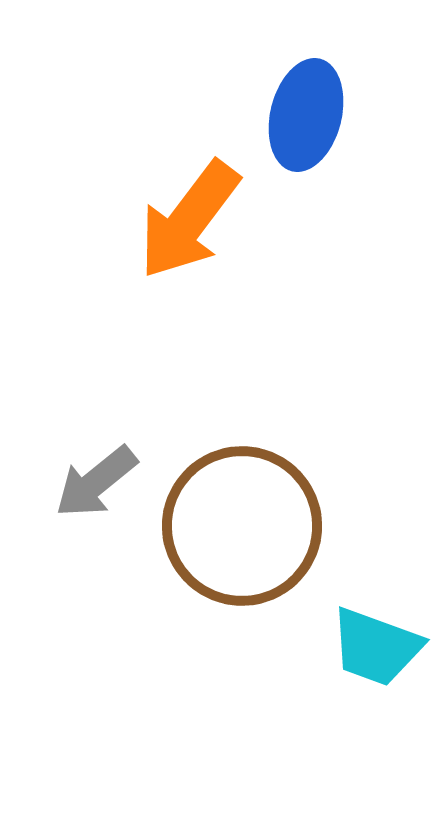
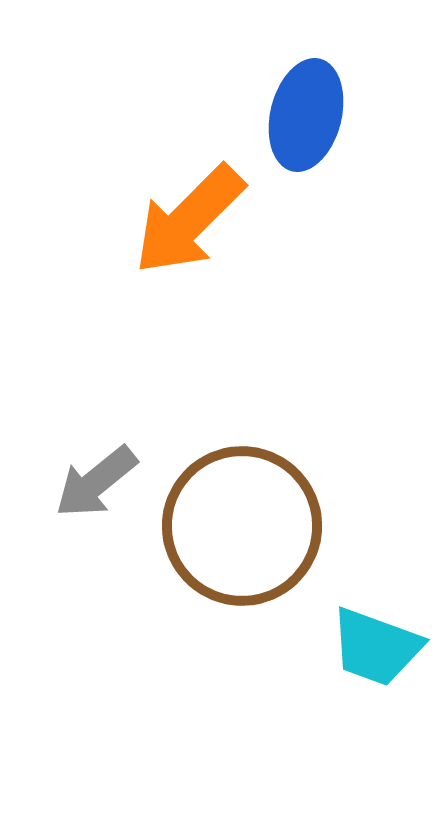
orange arrow: rotated 8 degrees clockwise
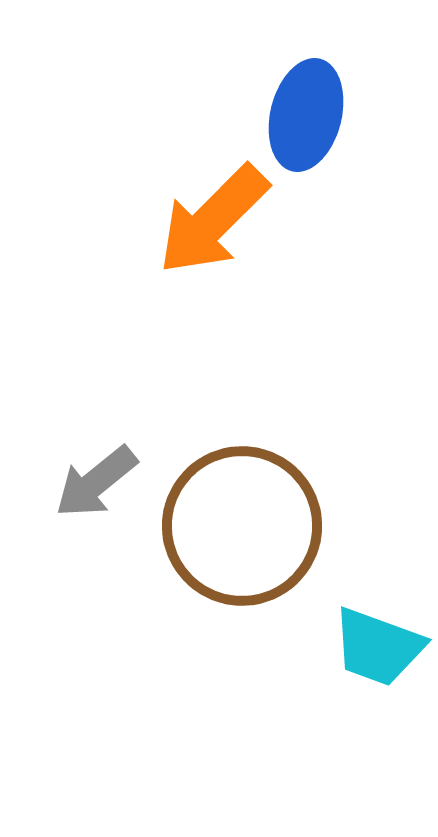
orange arrow: moved 24 px right
cyan trapezoid: moved 2 px right
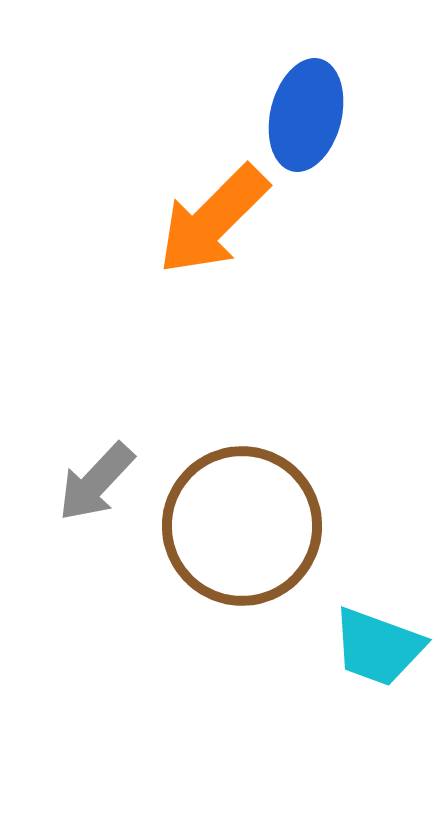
gray arrow: rotated 8 degrees counterclockwise
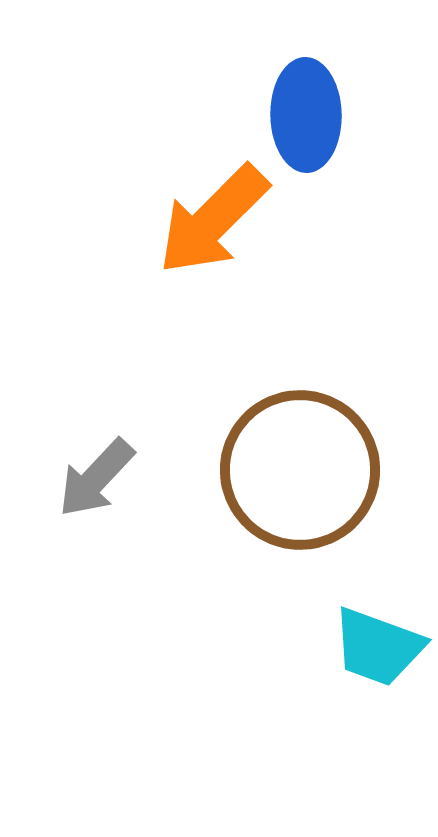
blue ellipse: rotated 15 degrees counterclockwise
gray arrow: moved 4 px up
brown circle: moved 58 px right, 56 px up
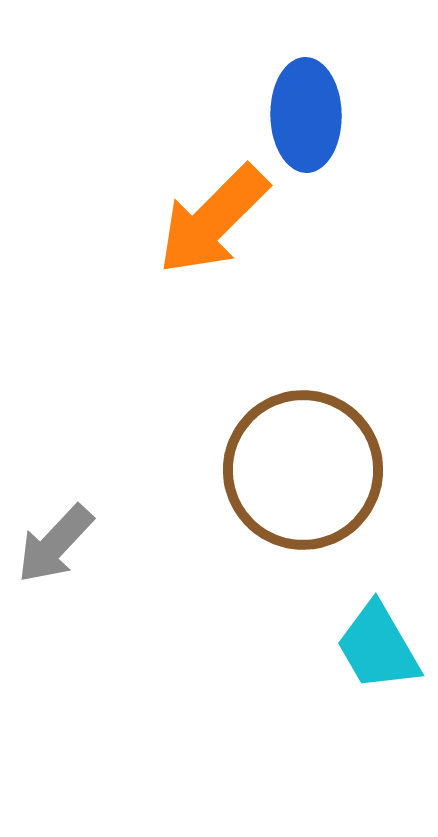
brown circle: moved 3 px right
gray arrow: moved 41 px left, 66 px down
cyan trapezoid: rotated 40 degrees clockwise
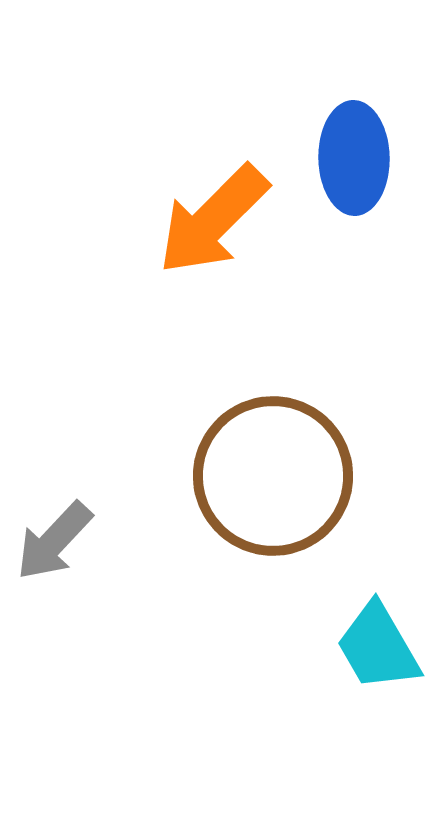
blue ellipse: moved 48 px right, 43 px down
brown circle: moved 30 px left, 6 px down
gray arrow: moved 1 px left, 3 px up
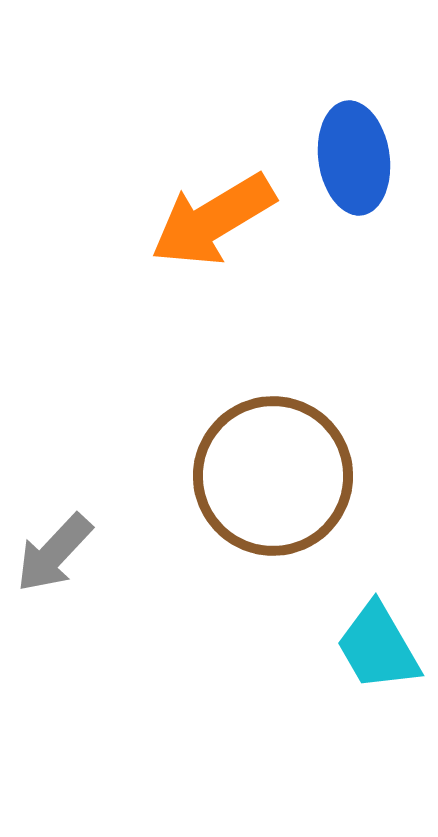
blue ellipse: rotated 7 degrees counterclockwise
orange arrow: rotated 14 degrees clockwise
gray arrow: moved 12 px down
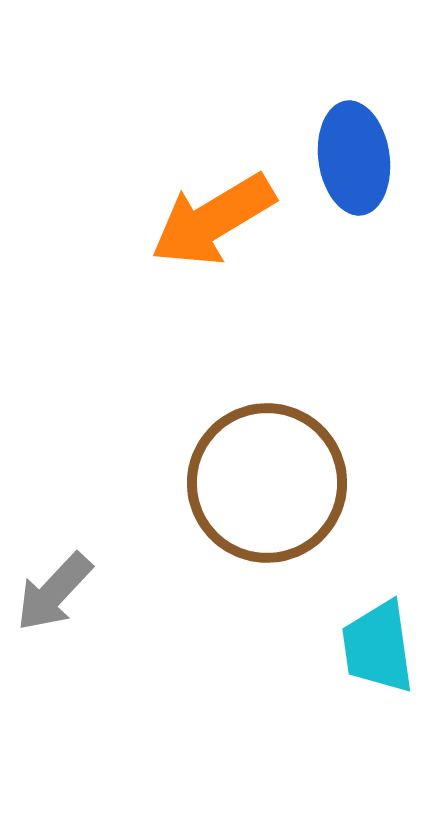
brown circle: moved 6 px left, 7 px down
gray arrow: moved 39 px down
cyan trapezoid: rotated 22 degrees clockwise
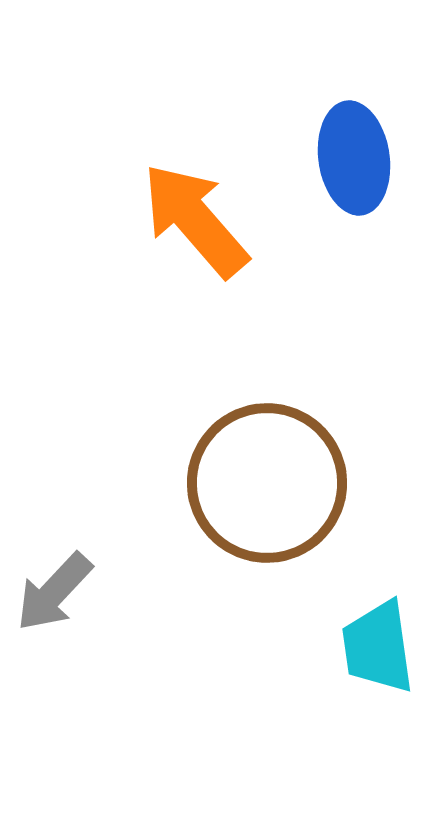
orange arrow: moved 18 px left; rotated 80 degrees clockwise
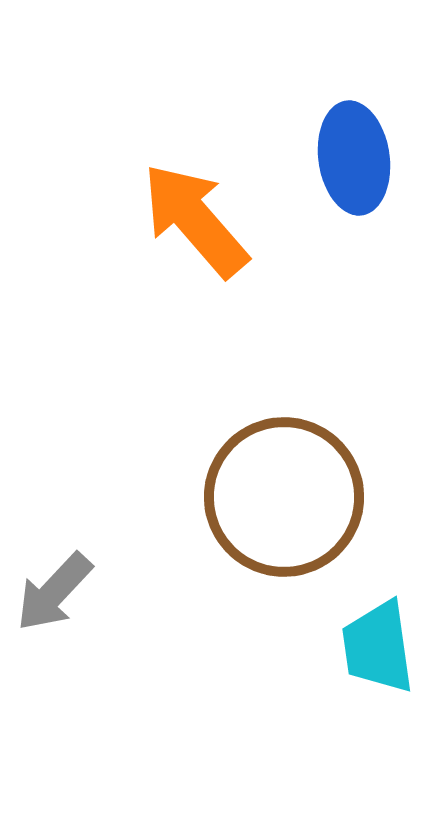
brown circle: moved 17 px right, 14 px down
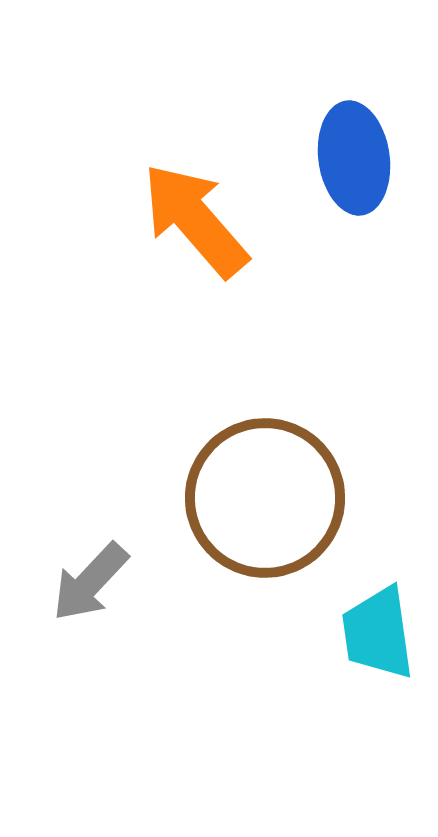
brown circle: moved 19 px left, 1 px down
gray arrow: moved 36 px right, 10 px up
cyan trapezoid: moved 14 px up
